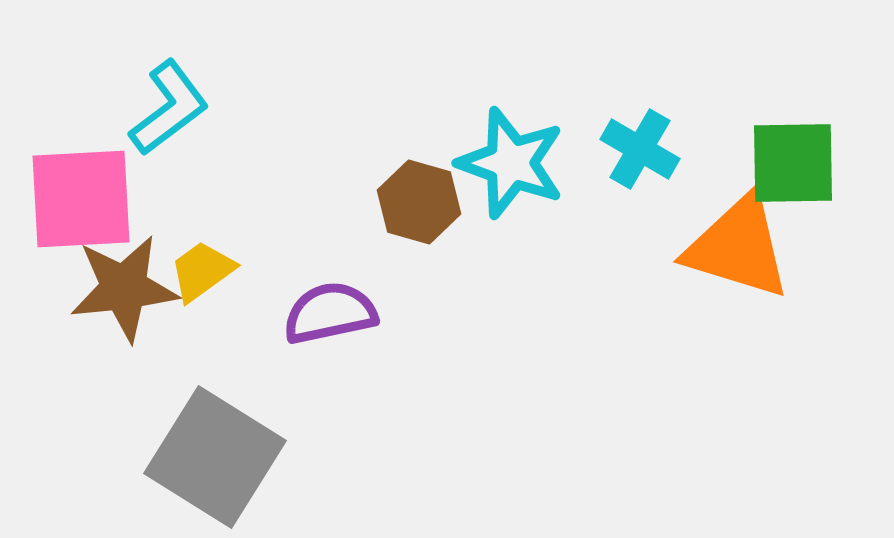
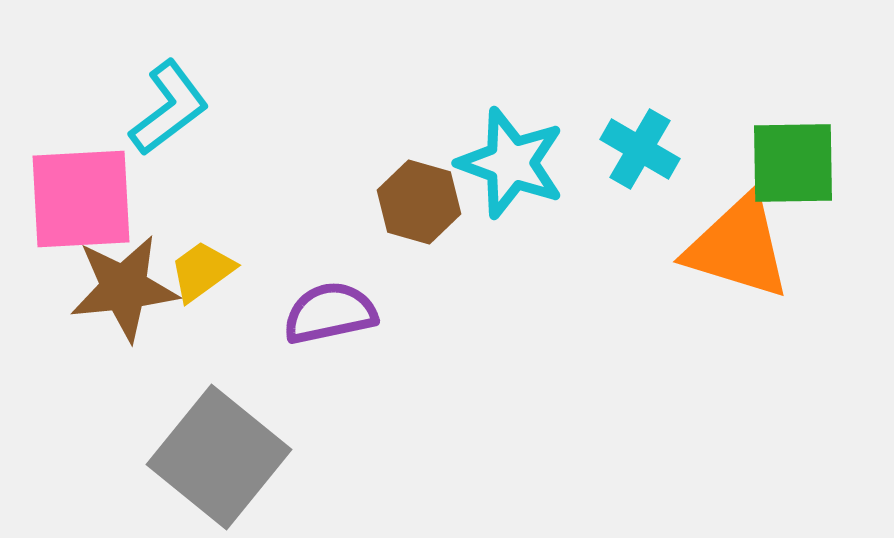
gray square: moved 4 px right; rotated 7 degrees clockwise
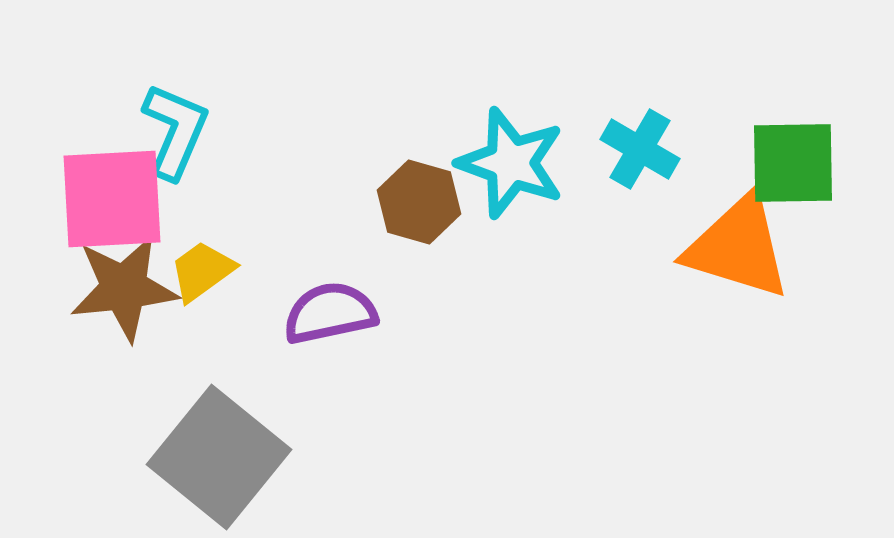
cyan L-shape: moved 6 px right, 23 px down; rotated 30 degrees counterclockwise
pink square: moved 31 px right
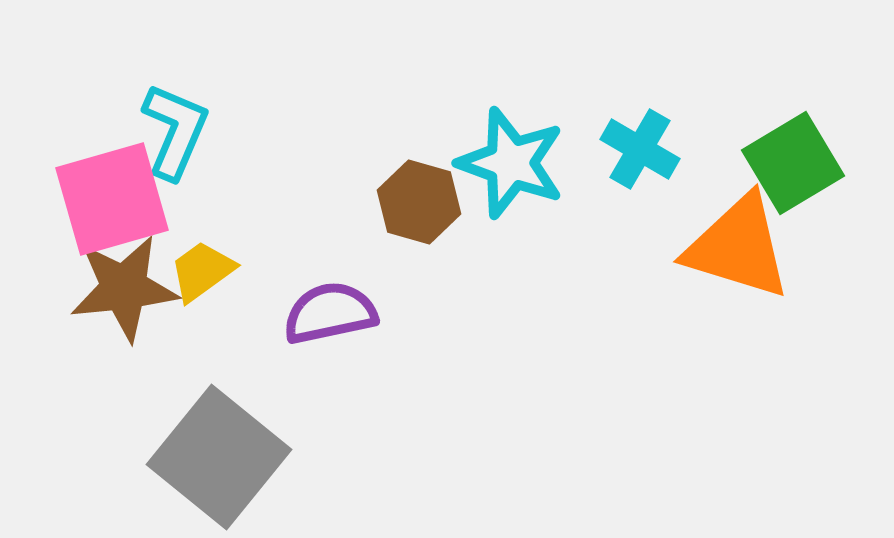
green square: rotated 30 degrees counterclockwise
pink square: rotated 13 degrees counterclockwise
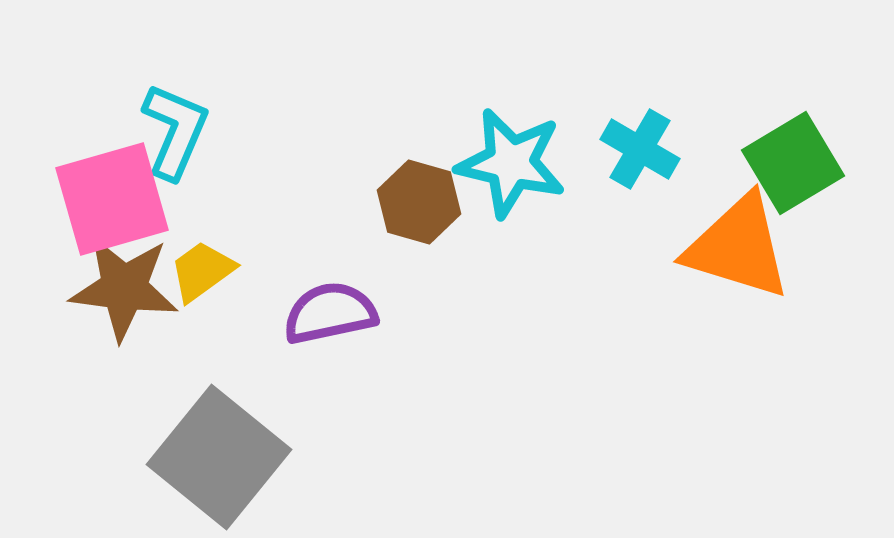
cyan star: rotated 7 degrees counterclockwise
brown star: rotated 13 degrees clockwise
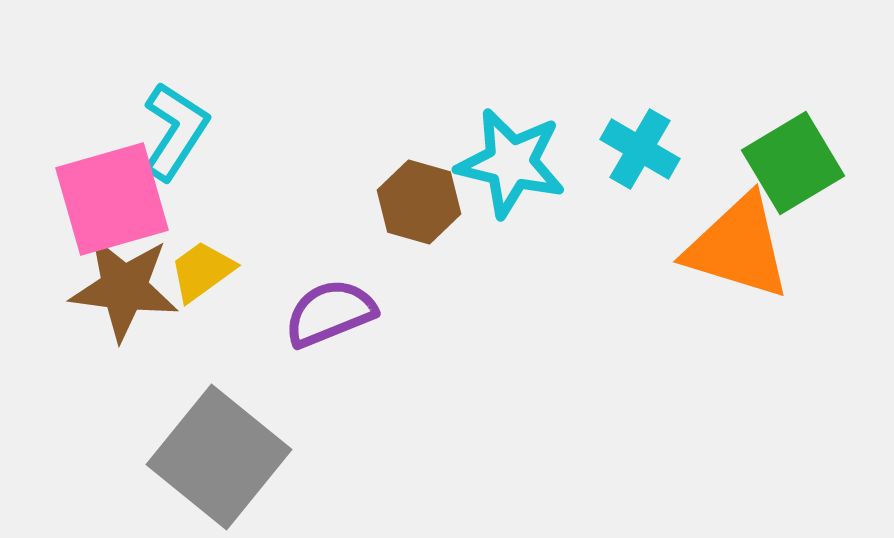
cyan L-shape: rotated 10 degrees clockwise
purple semicircle: rotated 10 degrees counterclockwise
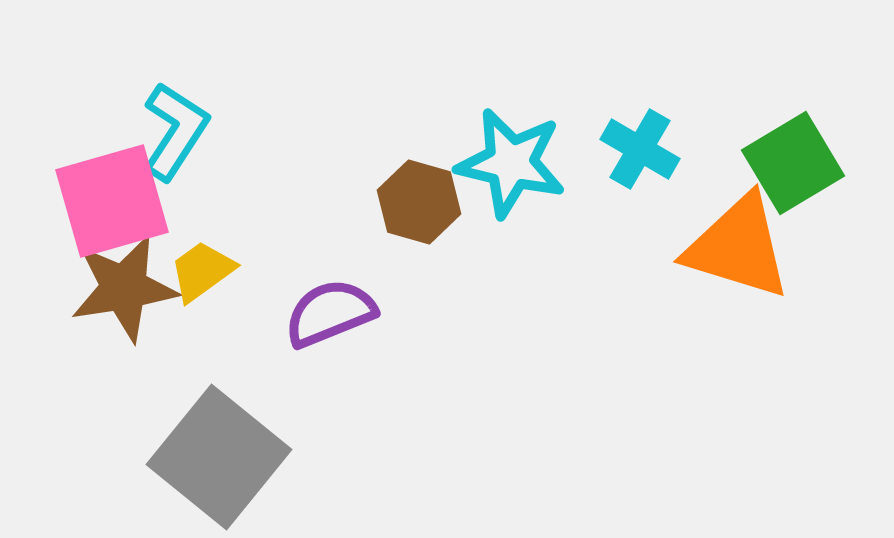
pink square: moved 2 px down
brown star: rotated 16 degrees counterclockwise
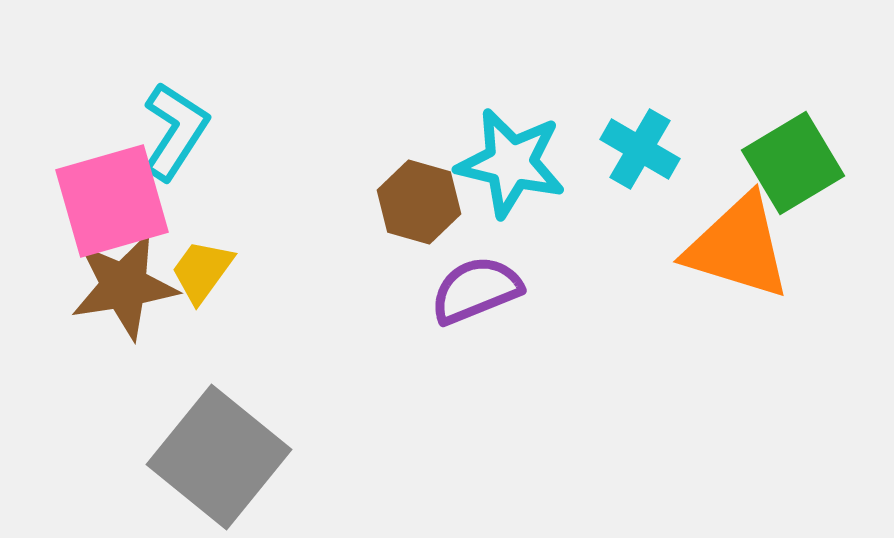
yellow trapezoid: rotated 18 degrees counterclockwise
brown star: moved 2 px up
purple semicircle: moved 146 px right, 23 px up
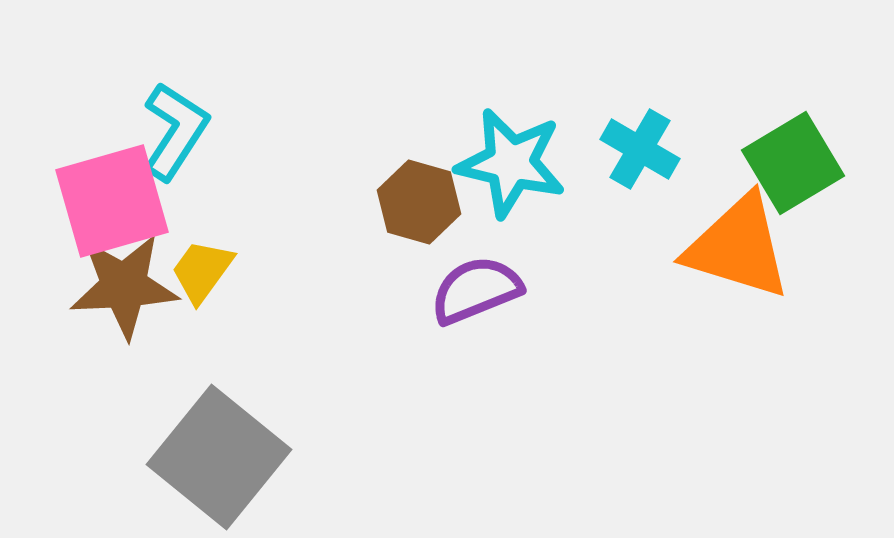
brown star: rotated 6 degrees clockwise
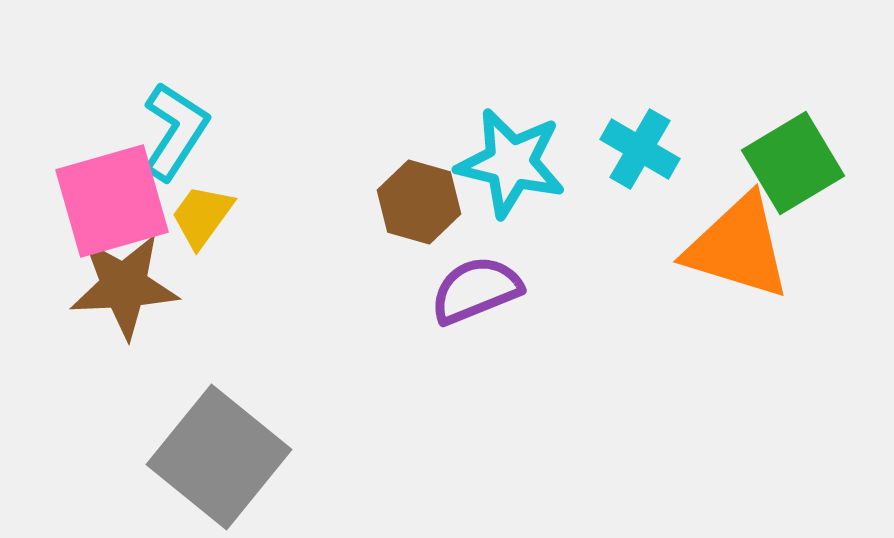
yellow trapezoid: moved 55 px up
